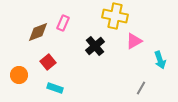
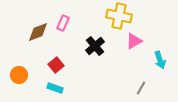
yellow cross: moved 4 px right
red square: moved 8 px right, 3 px down
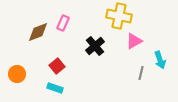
red square: moved 1 px right, 1 px down
orange circle: moved 2 px left, 1 px up
gray line: moved 15 px up; rotated 16 degrees counterclockwise
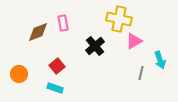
yellow cross: moved 3 px down
pink rectangle: rotated 35 degrees counterclockwise
orange circle: moved 2 px right
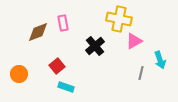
cyan rectangle: moved 11 px right, 1 px up
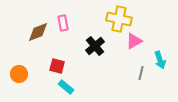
red square: rotated 35 degrees counterclockwise
cyan rectangle: rotated 21 degrees clockwise
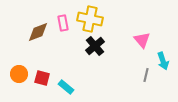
yellow cross: moved 29 px left
pink triangle: moved 8 px right, 1 px up; rotated 42 degrees counterclockwise
cyan arrow: moved 3 px right, 1 px down
red square: moved 15 px left, 12 px down
gray line: moved 5 px right, 2 px down
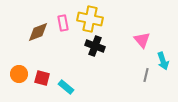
black cross: rotated 30 degrees counterclockwise
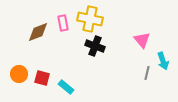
gray line: moved 1 px right, 2 px up
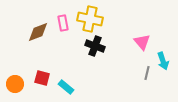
pink triangle: moved 2 px down
orange circle: moved 4 px left, 10 px down
